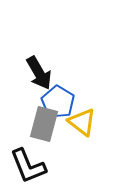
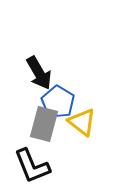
black L-shape: moved 4 px right
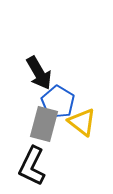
black L-shape: rotated 48 degrees clockwise
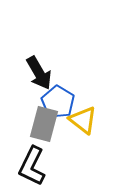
yellow triangle: moved 1 px right, 2 px up
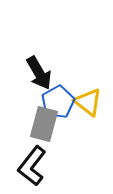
blue pentagon: rotated 12 degrees clockwise
yellow triangle: moved 5 px right, 18 px up
black L-shape: rotated 12 degrees clockwise
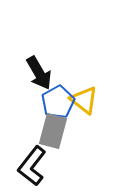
yellow triangle: moved 4 px left, 2 px up
gray rectangle: moved 9 px right, 7 px down
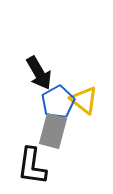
black L-shape: rotated 30 degrees counterclockwise
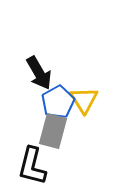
yellow triangle: rotated 20 degrees clockwise
black L-shape: rotated 6 degrees clockwise
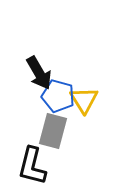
blue pentagon: moved 6 px up; rotated 28 degrees counterclockwise
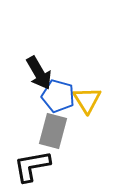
yellow triangle: moved 3 px right
black L-shape: rotated 66 degrees clockwise
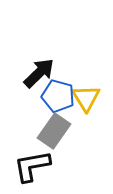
black arrow: rotated 104 degrees counterclockwise
yellow triangle: moved 1 px left, 2 px up
gray rectangle: moved 1 px right; rotated 20 degrees clockwise
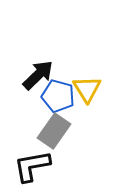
black arrow: moved 1 px left, 2 px down
yellow triangle: moved 1 px right, 9 px up
